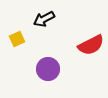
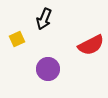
black arrow: rotated 40 degrees counterclockwise
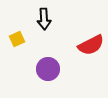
black arrow: rotated 25 degrees counterclockwise
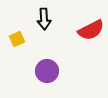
red semicircle: moved 15 px up
purple circle: moved 1 px left, 2 px down
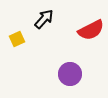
black arrow: rotated 135 degrees counterclockwise
purple circle: moved 23 px right, 3 px down
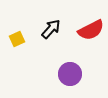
black arrow: moved 7 px right, 10 px down
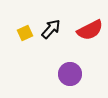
red semicircle: moved 1 px left
yellow square: moved 8 px right, 6 px up
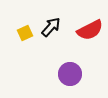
black arrow: moved 2 px up
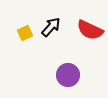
red semicircle: rotated 52 degrees clockwise
purple circle: moved 2 px left, 1 px down
